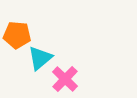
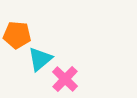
cyan triangle: moved 1 px down
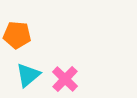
cyan triangle: moved 12 px left, 16 px down
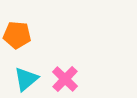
cyan triangle: moved 2 px left, 4 px down
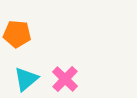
orange pentagon: moved 1 px up
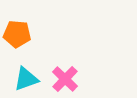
cyan triangle: rotated 20 degrees clockwise
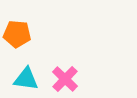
cyan triangle: rotated 28 degrees clockwise
